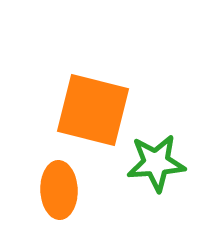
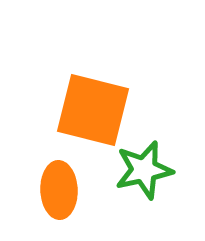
green star: moved 12 px left, 7 px down; rotated 8 degrees counterclockwise
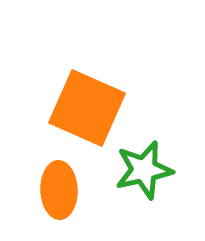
orange square: moved 6 px left, 2 px up; rotated 10 degrees clockwise
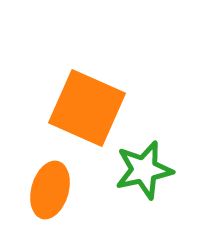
orange ellipse: moved 9 px left; rotated 18 degrees clockwise
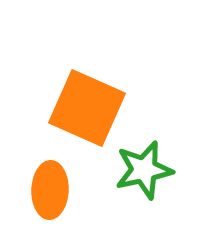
orange ellipse: rotated 14 degrees counterclockwise
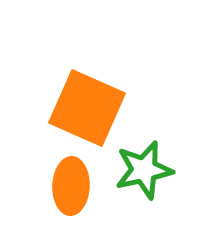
orange ellipse: moved 21 px right, 4 px up
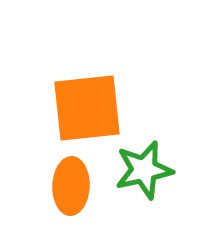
orange square: rotated 30 degrees counterclockwise
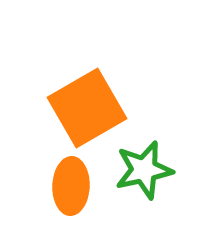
orange square: rotated 24 degrees counterclockwise
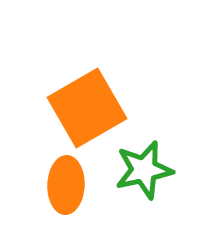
orange ellipse: moved 5 px left, 1 px up
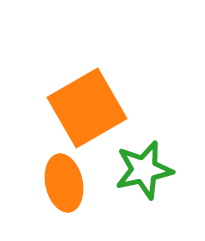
orange ellipse: moved 2 px left, 2 px up; rotated 14 degrees counterclockwise
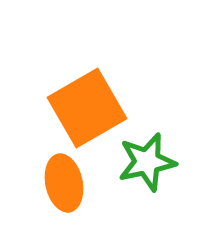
green star: moved 3 px right, 8 px up
